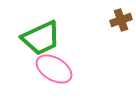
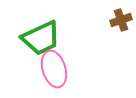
pink ellipse: rotated 42 degrees clockwise
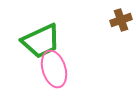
green trapezoid: moved 3 px down
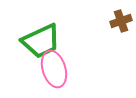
brown cross: moved 1 px down
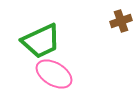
pink ellipse: moved 5 px down; rotated 42 degrees counterclockwise
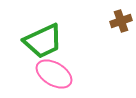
green trapezoid: moved 2 px right
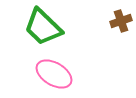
green trapezoid: moved 14 px up; rotated 69 degrees clockwise
